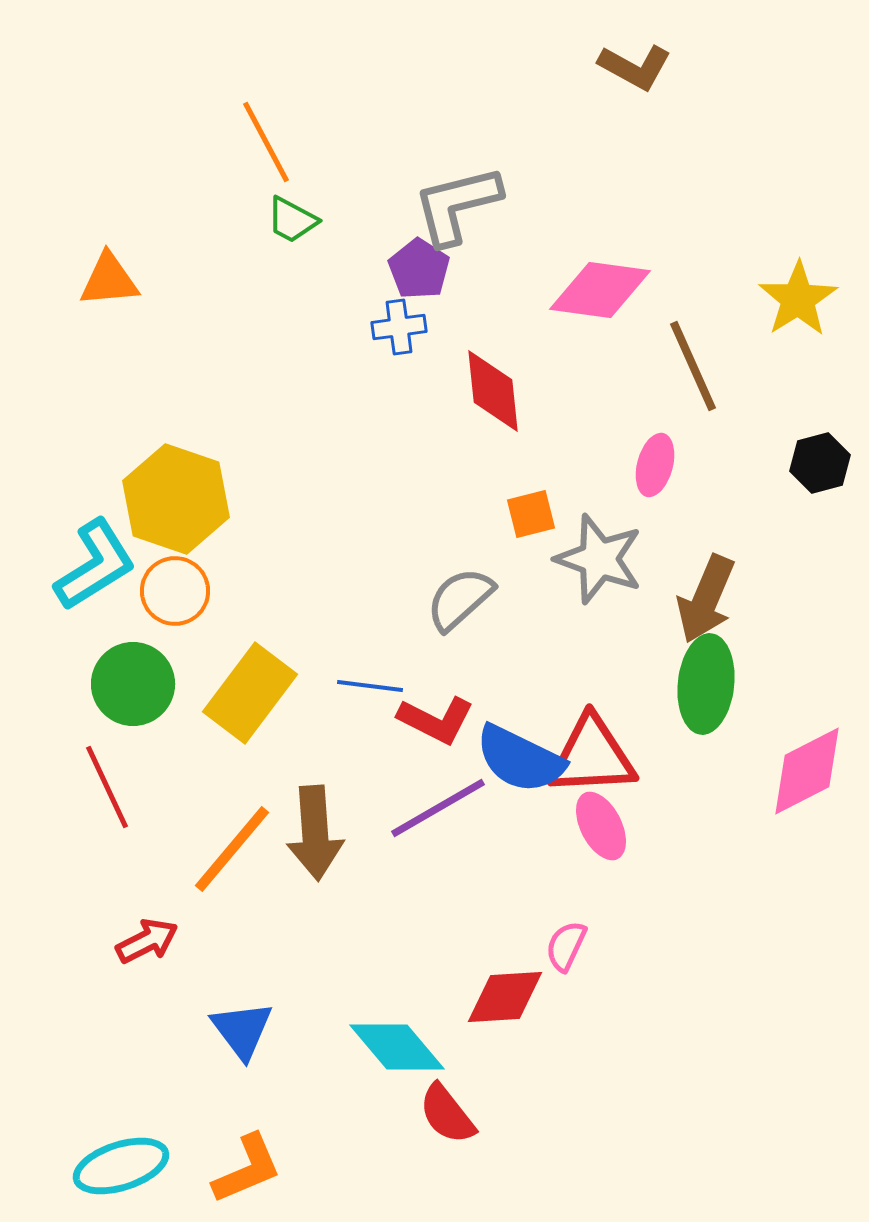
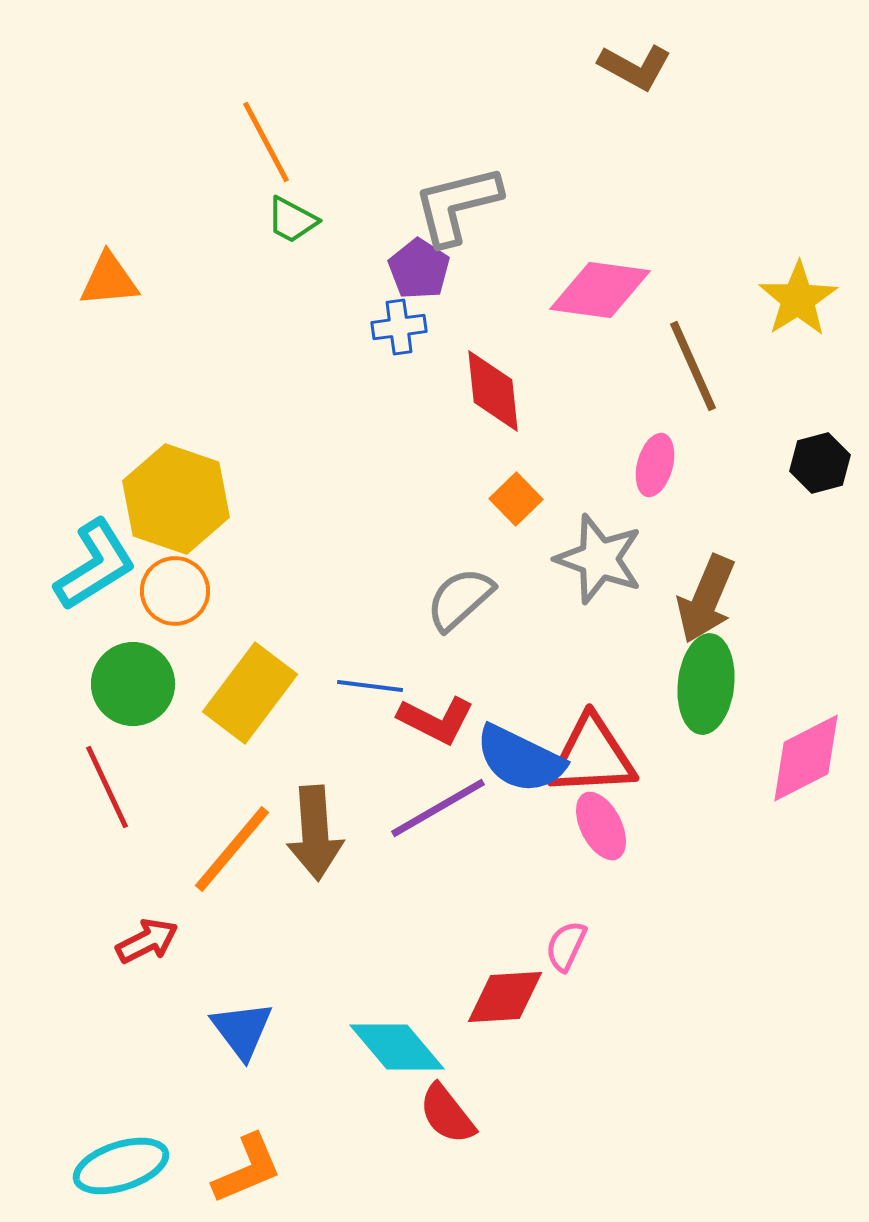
orange square at (531, 514): moved 15 px left, 15 px up; rotated 30 degrees counterclockwise
pink diamond at (807, 771): moved 1 px left, 13 px up
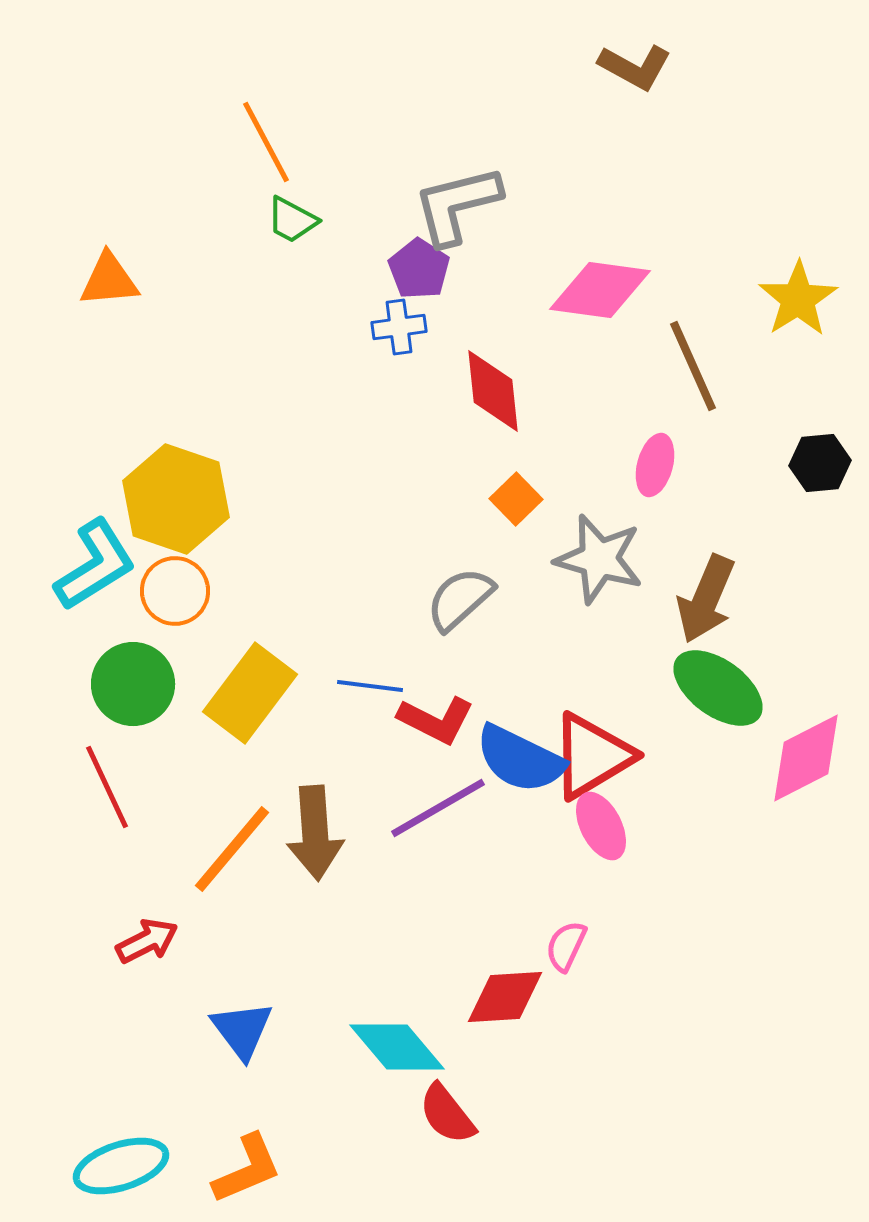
black hexagon at (820, 463): rotated 10 degrees clockwise
gray star at (599, 559): rotated 4 degrees counterclockwise
green ellipse at (706, 684): moved 12 px right, 4 px down; rotated 60 degrees counterclockwise
red triangle at (592, 756): rotated 28 degrees counterclockwise
